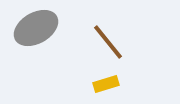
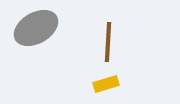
brown line: rotated 42 degrees clockwise
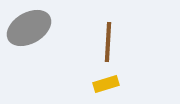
gray ellipse: moved 7 px left
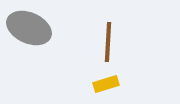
gray ellipse: rotated 54 degrees clockwise
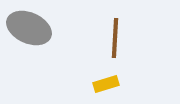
brown line: moved 7 px right, 4 px up
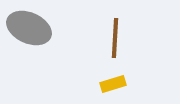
yellow rectangle: moved 7 px right
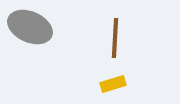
gray ellipse: moved 1 px right, 1 px up
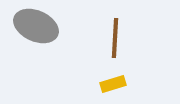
gray ellipse: moved 6 px right, 1 px up
